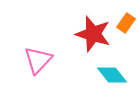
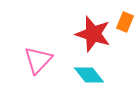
orange rectangle: moved 1 px left, 1 px up; rotated 12 degrees counterclockwise
cyan diamond: moved 23 px left
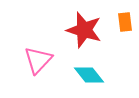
orange rectangle: rotated 30 degrees counterclockwise
red star: moved 9 px left, 4 px up
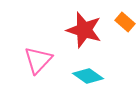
orange rectangle: rotated 42 degrees counterclockwise
cyan diamond: moved 1 px left, 1 px down; rotated 16 degrees counterclockwise
